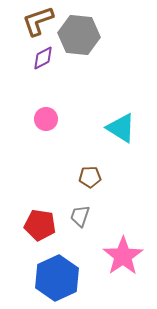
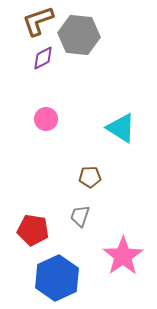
red pentagon: moved 7 px left, 5 px down
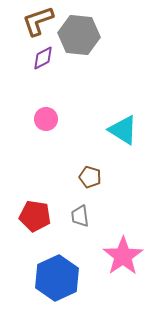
cyan triangle: moved 2 px right, 2 px down
brown pentagon: rotated 20 degrees clockwise
gray trapezoid: rotated 25 degrees counterclockwise
red pentagon: moved 2 px right, 14 px up
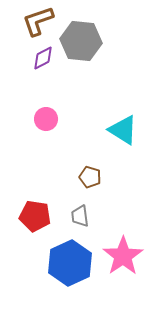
gray hexagon: moved 2 px right, 6 px down
blue hexagon: moved 13 px right, 15 px up
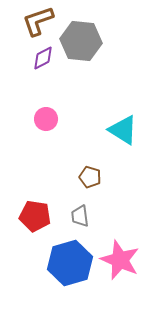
pink star: moved 3 px left, 4 px down; rotated 15 degrees counterclockwise
blue hexagon: rotated 9 degrees clockwise
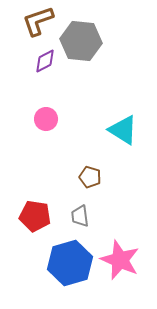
purple diamond: moved 2 px right, 3 px down
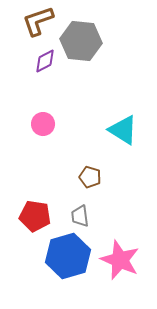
pink circle: moved 3 px left, 5 px down
blue hexagon: moved 2 px left, 7 px up
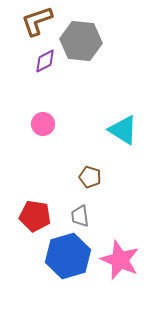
brown L-shape: moved 1 px left
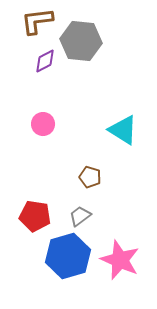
brown L-shape: rotated 12 degrees clockwise
gray trapezoid: rotated 60 degrees clockwise
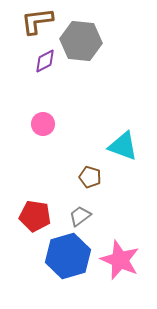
cyan triangle: moved 16 px down; rotated 12 degrees counterclockwise
